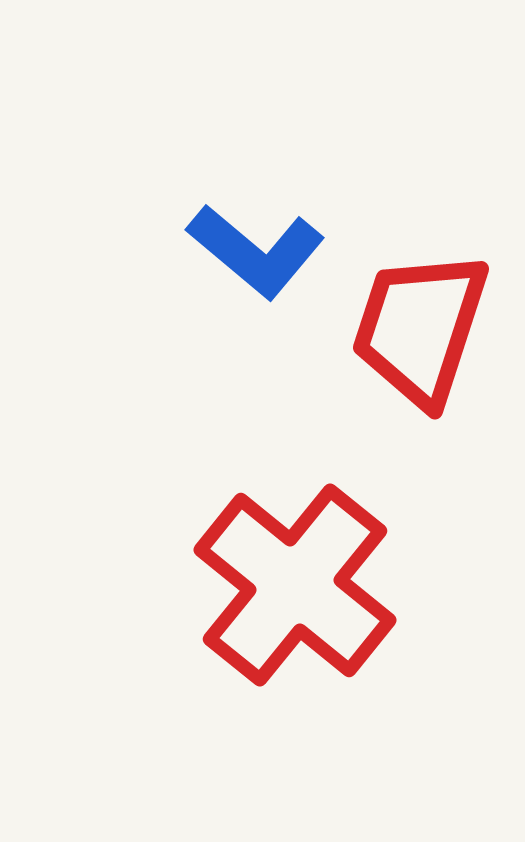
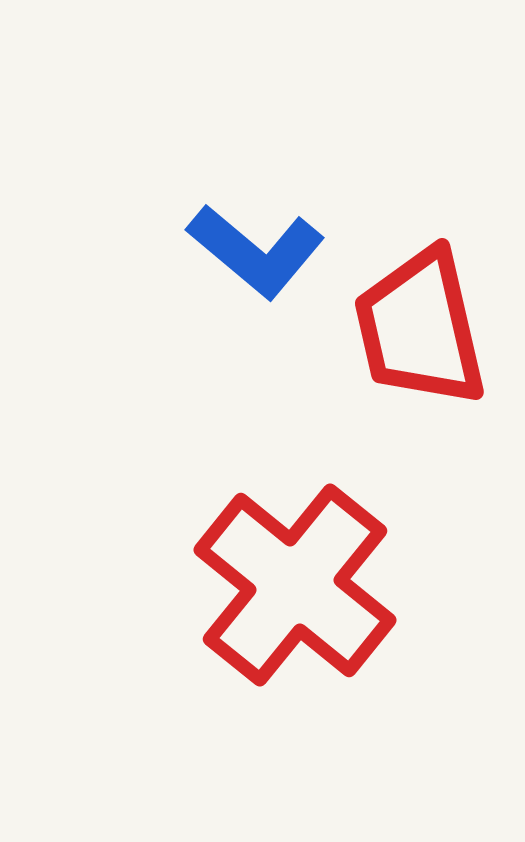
red trapezoid: rotated 31 degrees counterclockwise
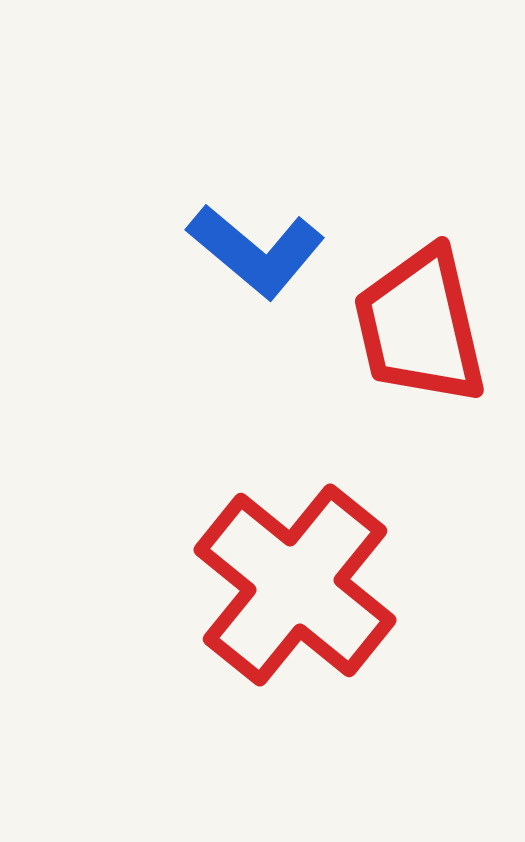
red trapezoid: moved 2 px up
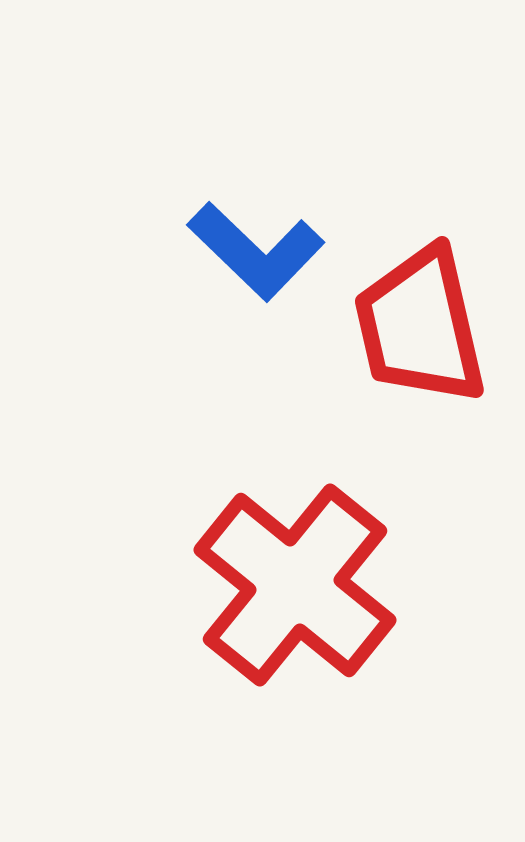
blue L-shape: rotated 4 degrees clockwise
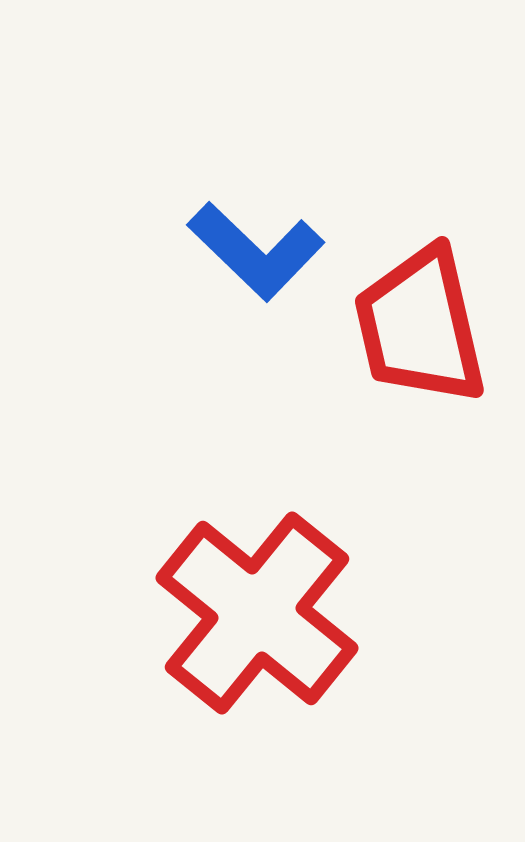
red cross: moved 38 px left, 28 px down
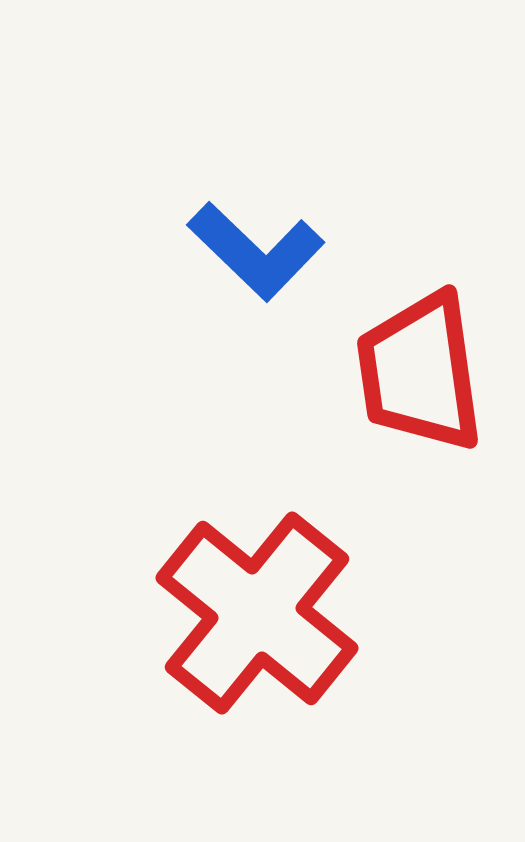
red trapezoid: moved 46 px down; rotated 5 degrees clockwise
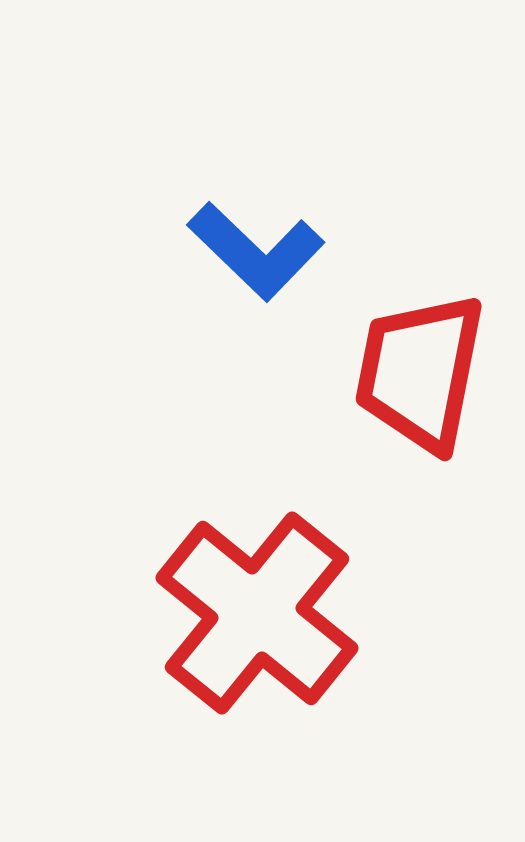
red trapezoid: rotated 19 degrees clockwise
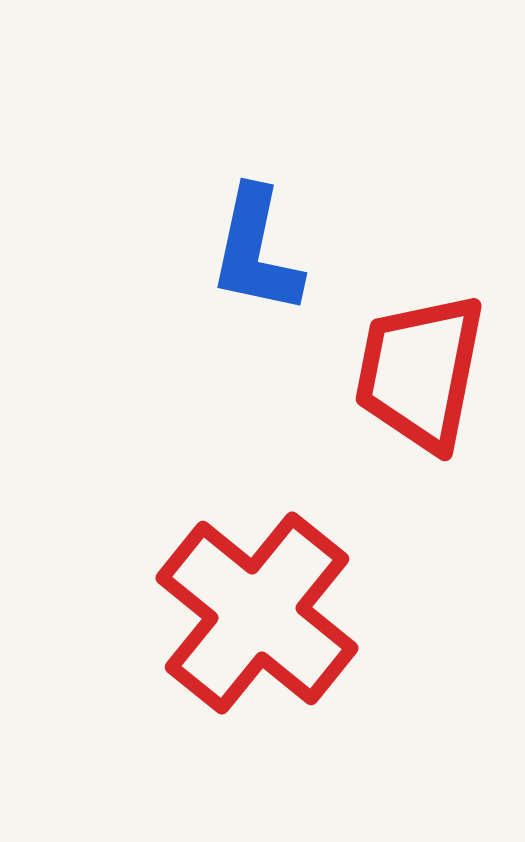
blue L-shape: rotated 58 degrees clockwise
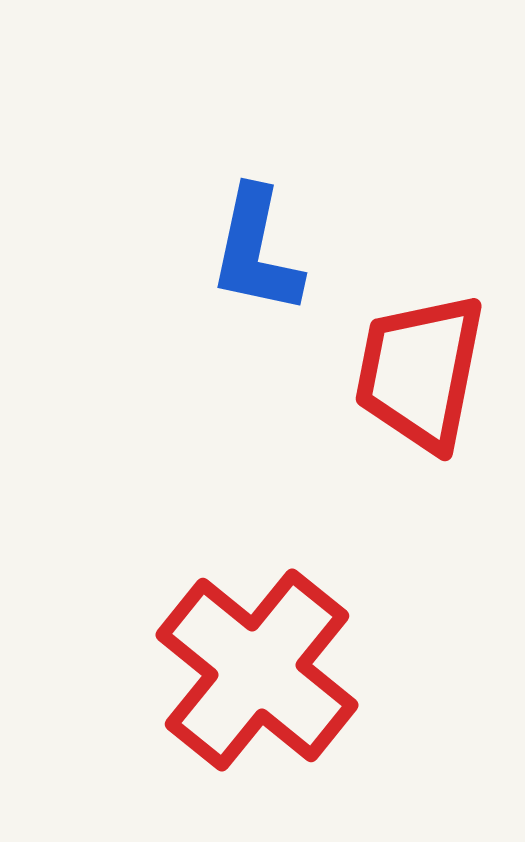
red cross: moved 57 px down
